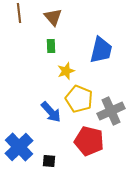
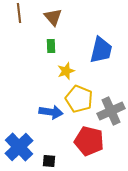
blue arrow: rotated 40 degrees counterclockwise
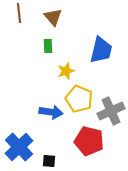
green rectangle: moved 3 px left
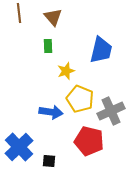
yellow pentagon: moved 1 px right
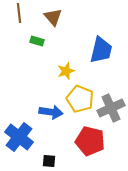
green rectangle: moved 11 px left, 5 px up; rotated 72 degrees counterclockwise
gray cross: moved 3 px up
red pentagon: moved 1 px right
blue cross: moved 10 px up; rotated 8 degrees counterclockwise
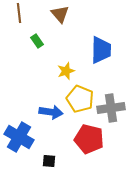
brown triangle: moved 7 px right, 3 px up
green rectangle: rotated 40 degrees clockwise
blue trapezoid: rotated 12 degrees counterclockwise
gray cross: rotated 16 degrees clockwise
blue cross: rotated 8 degrees counterclockwise
red pentagon: moved 1 px left, 2 px up
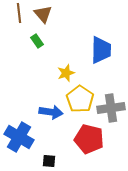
brown triangle: moved 17 px left
yellow star: moved 2 px down
yellow pentagon: rotated 12 degrees clockwise
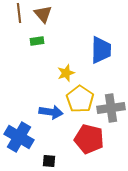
green rectangle: rotated 64 degrees counterclockwise
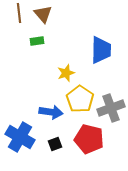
gray cross: rotated 12 degrees counterclockwise
blue cross: moved 1 px right
black square: moved 6 px right, 17 px up; rotated 24 degrees counterclockwise
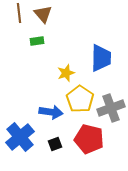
blue trapezoid: moved 8 px down
blue cross: rotated 20 degrees clockwise
